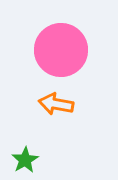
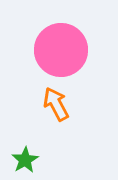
orange arrow: rotated 52 degrees clockwise
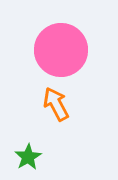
green star: moved 3 px right, 3 px up
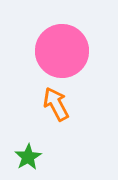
pink circle: moved 1 px right, 1 px down
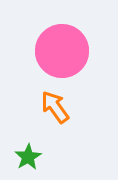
orange arrow: moved 1 px left, 3 px down; rotated 8 degrees counterclockwise
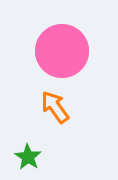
green star: rotated 8 degrees counterclockwise
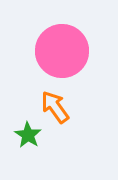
green star: moved 22 px up
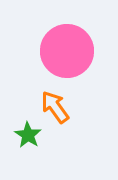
pink circle: moved 5 px right
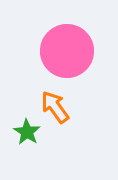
green star: moved 1 px left, 3 px up
